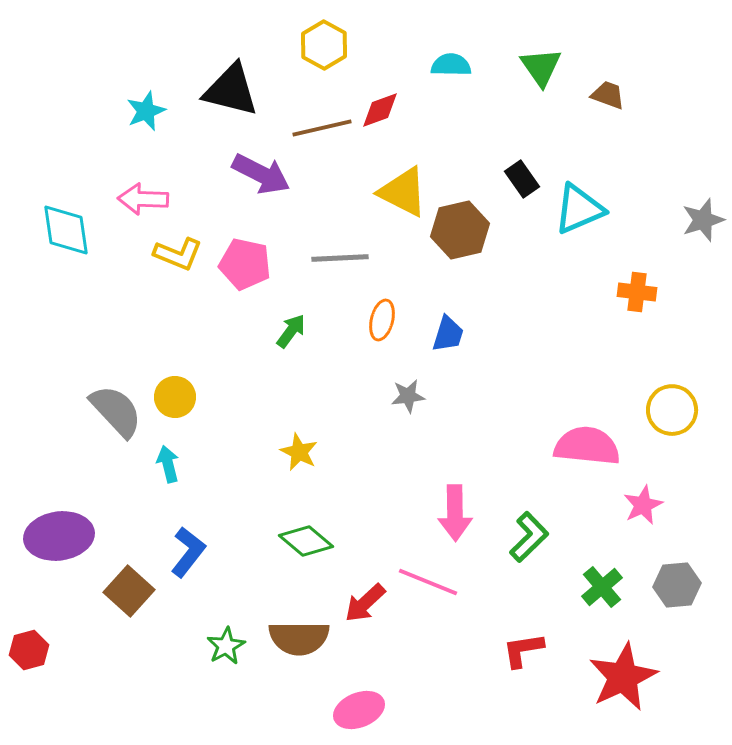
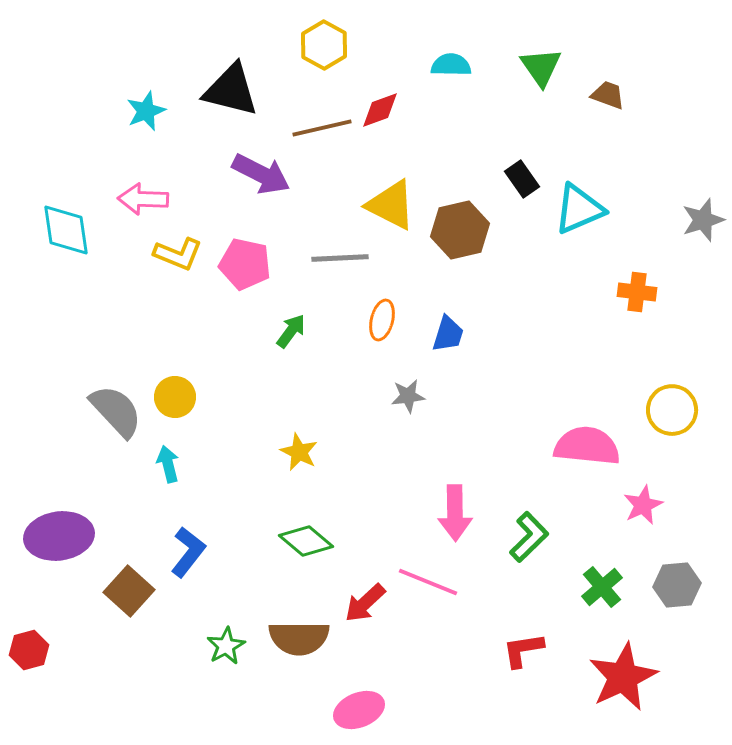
yellow triangle at (403, 192): moved 12 px left, 13 px down
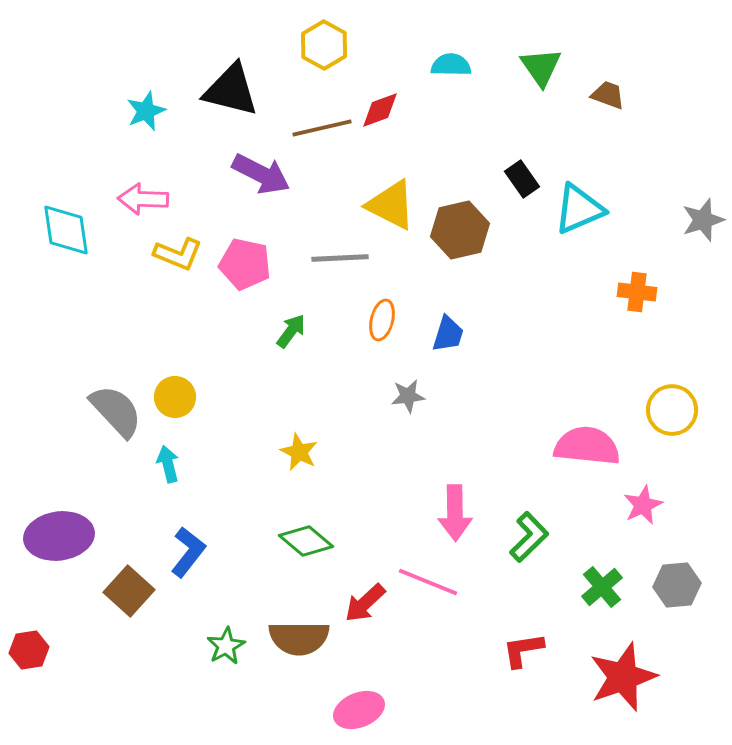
red hexagon at (29, 650): rotated 6 degrees clockwise
red star at (623, 677): rotated 6 degrees clockwise
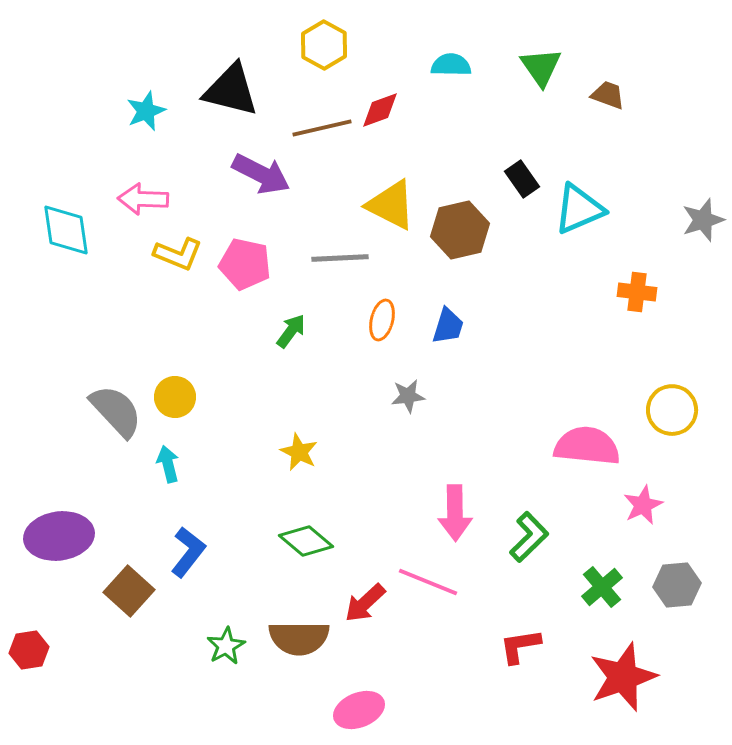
blue trapezoid at (448, 334): moved 8 px up
red L-shape at (523, 650): moved 3 px left, 4 px up
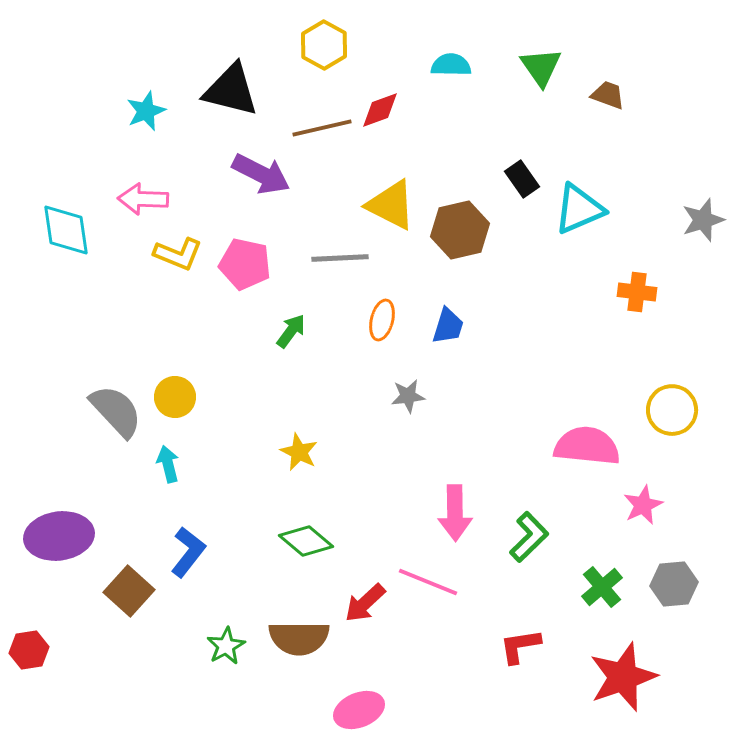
gray hexagon at (677, 585): moved 3 px left, 1 px up
